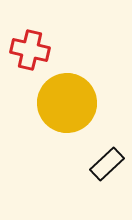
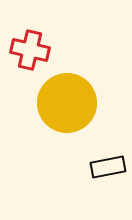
black rectangle: moved 1 px right, 3 px down; rotated 32 degrees clockwise
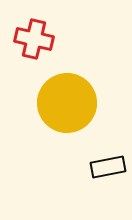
red cross: moved 4 px right, 11 px up
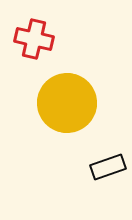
black rectangle: rotated 8 degrees counterclockwise
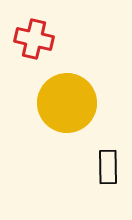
black rectangle: rotated 72 degrees counterclockwise
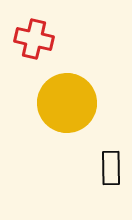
black rectangle: moved 3 px right, 1 px down
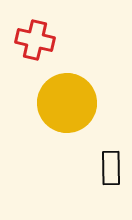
red cross: moved 1 px right, 1 px down
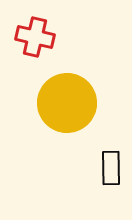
red cross: moved 3 px up
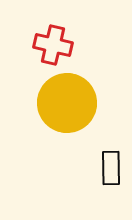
red cross: moved 18 px right, 8 px down
